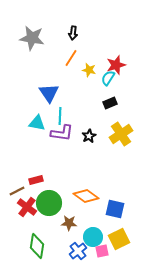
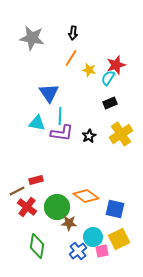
green circle: moved 8 px right, 4 px down
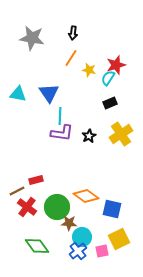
cyan triangle: moved 19 px left, 29 px up
blue square: moved 3 px left
cyan circle: moved 11 px left
green diamond: rotated 45 degrees counterclockwise
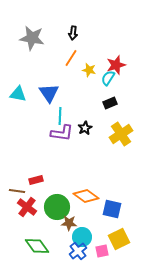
black star: moved 4 px left, 8 px up
brown line: rotated 35 degrees clockwise
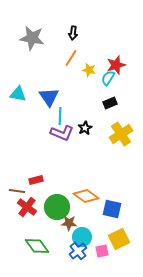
blue triangle: moved 4 px down
purple L-shape: rotated 15 degrees clockwise
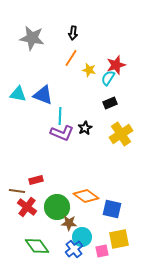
blue triangle: moved 6 px left, 2 px up; rotated 35 degrees counterclockwise
yellow square: rotated 15 degrees clockwise
blue cross: moved 4 px left, 2 px up
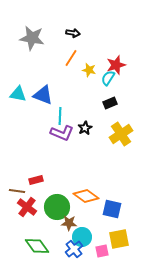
black arrow: rotated 88 degrees counterclockwise
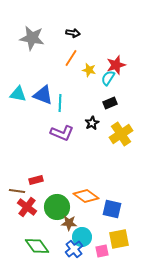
cyan line: moved 13 px up
black star: moved 7 px right, 5 px up
